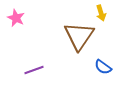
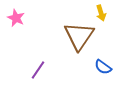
purple line: moved 4 px right; rotated 36 degrees counterclockwise
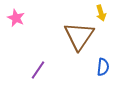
blue semicircle: rotated 120 degrees counterclockwise
